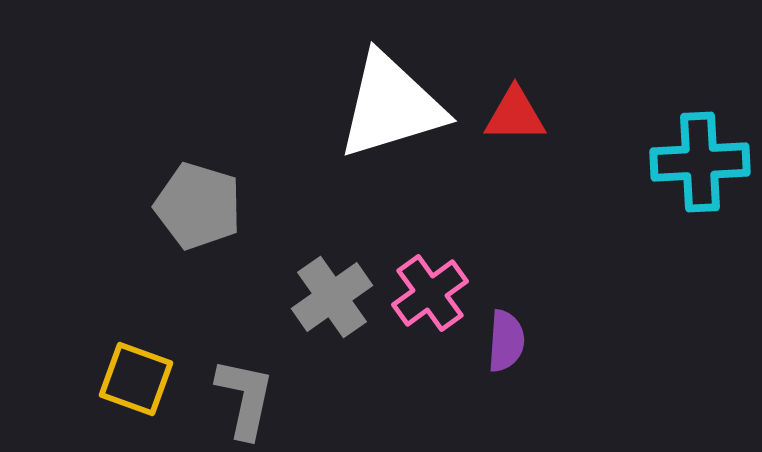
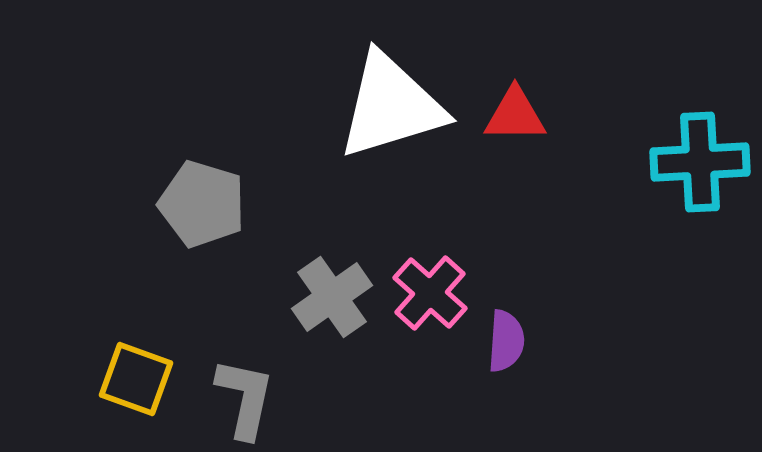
gray pentagon: moved 4 px right, 2 px up
pink cross: rotated 12 degrees counterclockwise
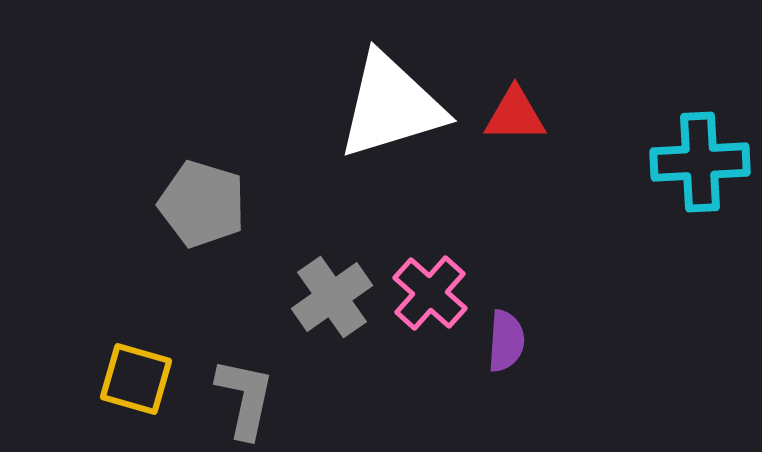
yellow square: rotated 4 degrees counterclockwise
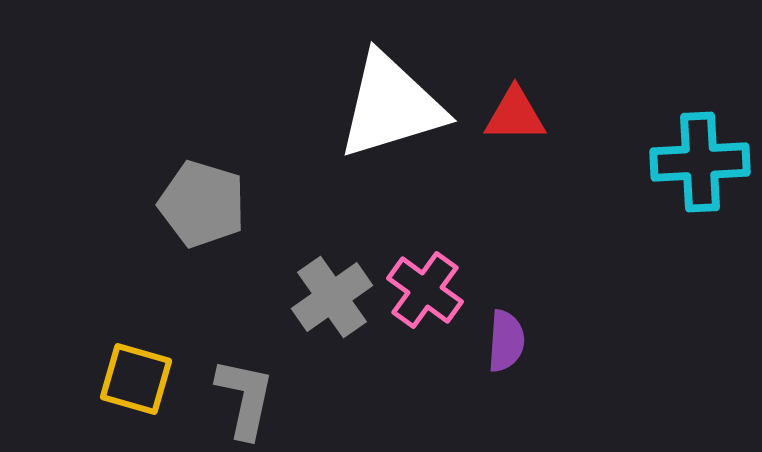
pink cross: moved 5 px left, 3 px up; rotated 6 degrees counterclockwise
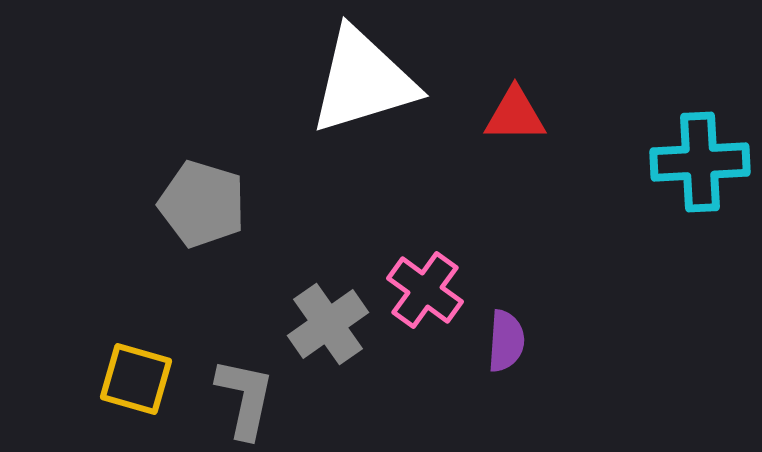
white triangle: moved 28 px left, 25 px up
gray cross: moved 4 px left, 27 px down
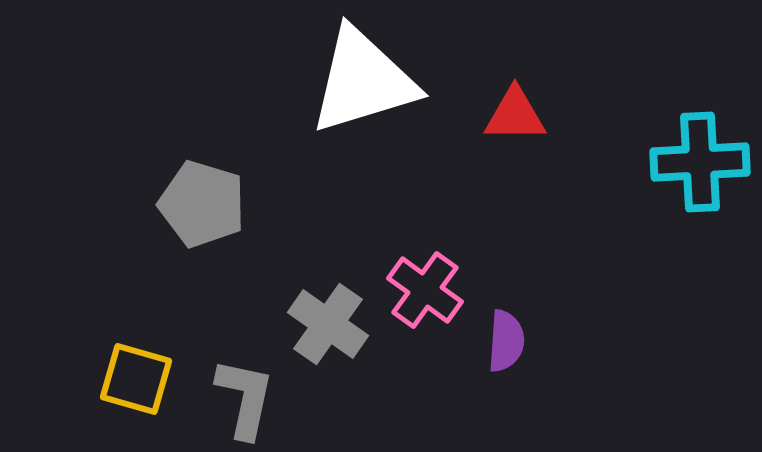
gray cross: rotated 20 degrees counterclockwise
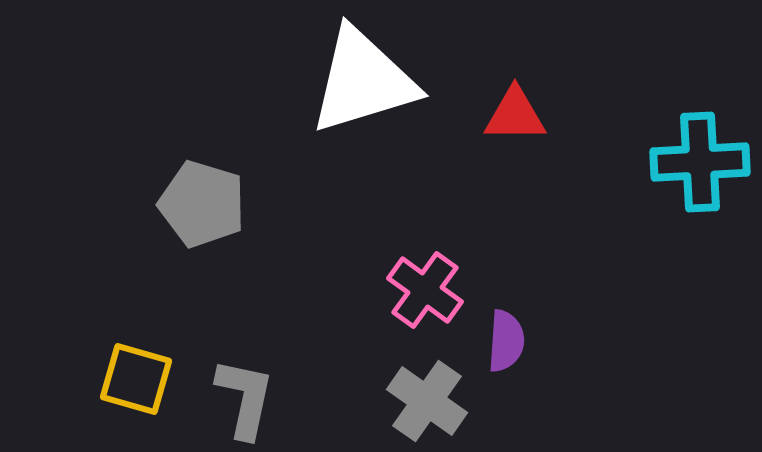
gray cross: moved 99 px right, 77 px down
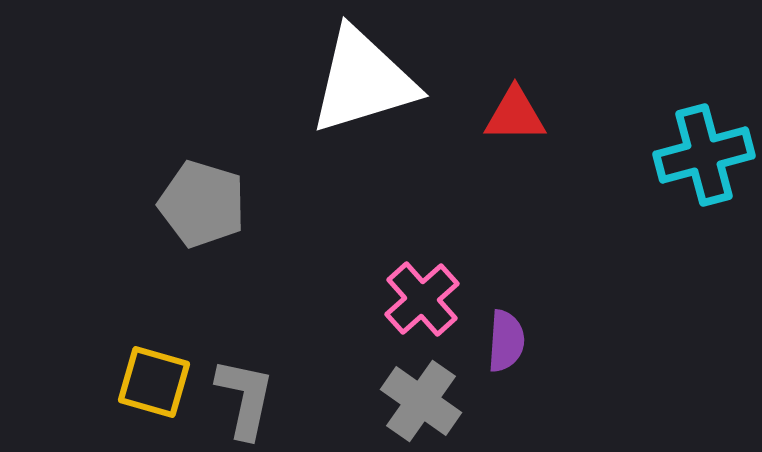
cyan cross: moved 4 px right, 7 px up; rotated 12 degrees counterclockwise
pink cross: moved 3 px left, 9 px down; rotated 12 degrees clockwise
yellow square: moved 18 px right, 3 px down
gray cross: moved 6 px left
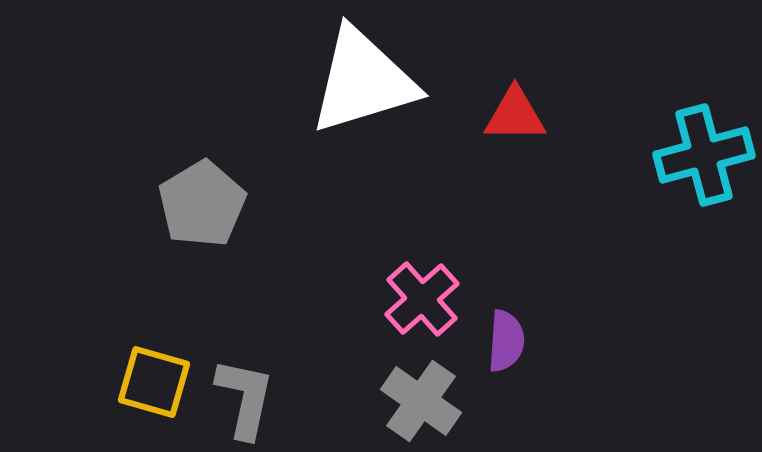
gray pentagon: rotated 24 degrees clockwise
